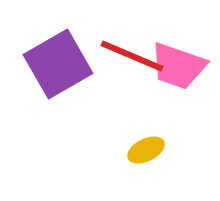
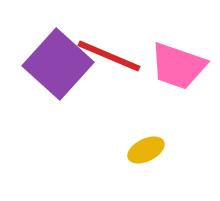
red line: moved 23 px left
purple square: rotated 18 degrees counterclockwise
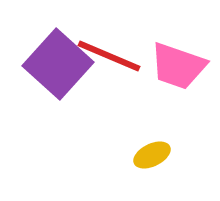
yellow ellipse: moved 6 px right, 5 px down
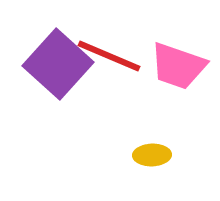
yellow ellipse: rotated 24 degrees clockwise
